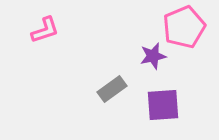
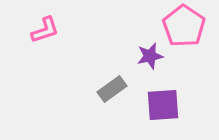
pink pentagon: moved 1 px up; rotated 15 degrees counterclockwise
purple star: moved 3 px left
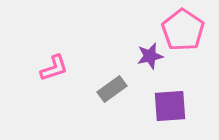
pink pentagon: moved 1 px left, 4 px down
pink L-shape: moved 9 px right, 38 px down
purple square: moved 7 px right, 1 px down
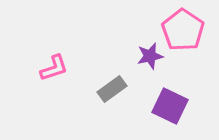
purple square: rotated 30 degrees clockwise
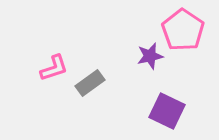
gray rectangle: moved 22 px left, 6 px up
purple square: moved 3 px left, 5 px down
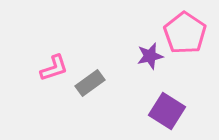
pink pentagon: moved 2 px right, 3 px down
purple square: rotated 6 degrees clockwise
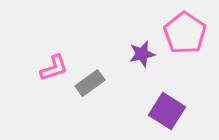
purple star: moved 8 px left, 2 px up
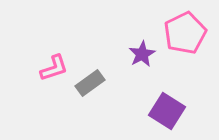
pink pentagon: rotated 12 degrees clockwise
purple star: rotated 16 degrees counterclockwise
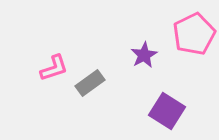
pink pentagon: moved 9 px right, 1 px down
purple star: moved 2 px right, 1 px down
